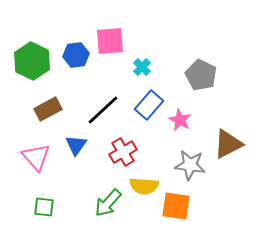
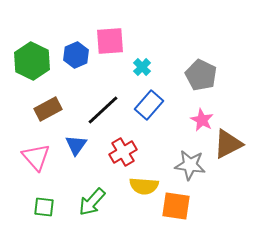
blue hexagon: rotated 15 degrees counterclockwise
pink star: moved 22 px right
green arrow: moved 16 px left, 1 px up
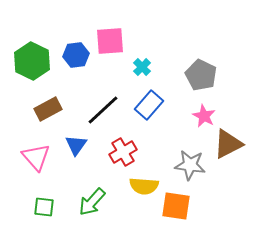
blue hexagon: rotated 15 degrees clockwise
pink star: moved 2 px right, 4 px up
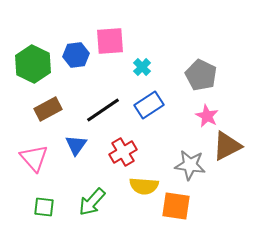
green hexagon: moved 1 px right, 3 px down
blue rectangle: rotated 16 degrees clockwise
black line: rotated 9 degrees clockwise
pink star: moved 3 px right
brown triangle: moved 1 px left, 2 px down
pink triangle: moved 2 px left, 1 px down
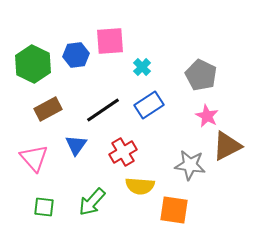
yellow semicircle: moved 4 px left
orange square: moved 2 px left, 4 px down
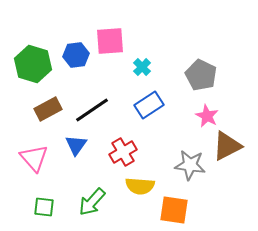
green hexagon: rotated 9 degrees counterclockwise
black line: moved 11 px left
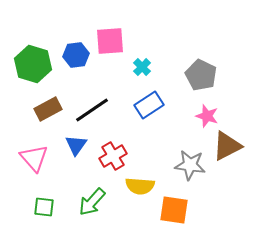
pink star: rotated 10 degrees counterclockwise
red cross: moved 10 px left, 4 px down
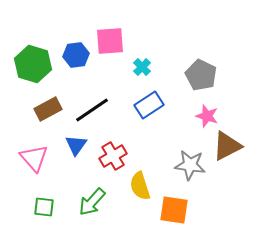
yellow semicircle: rotated 68 degrees clockwise
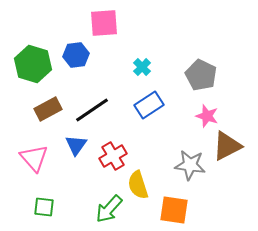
pink square: moved 6 px left, 18 px up
yellow semicircle: moved 2 px left, 1 px up
green arrow: moved 17 px right, 7 px down
